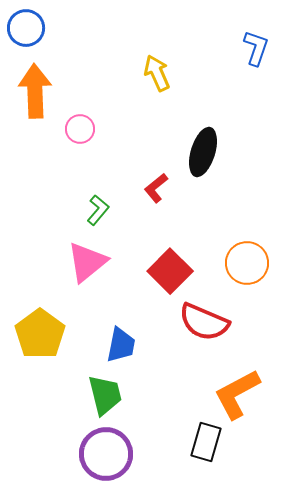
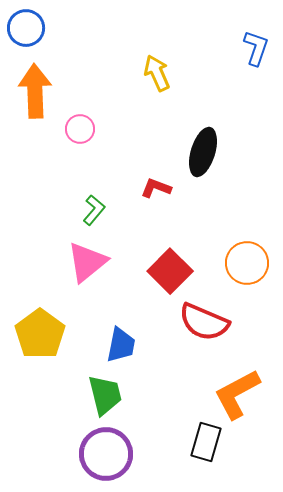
red L-shape: rotated 60 degrees clockwise
green L-shape: moved 4 px left
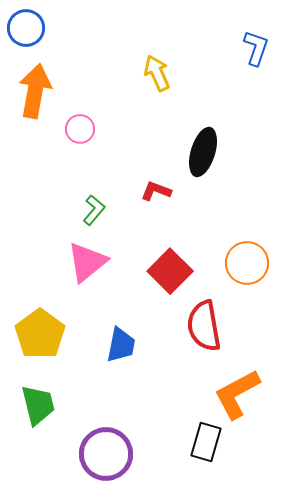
orange arrow: rotated 12 degrees clockwise
red L-shape: moved 3 px down
red semicircle: moved 4 px down; rotated 57 degrees clockwise
green trapezoid: moved 67 px left, 10 px down
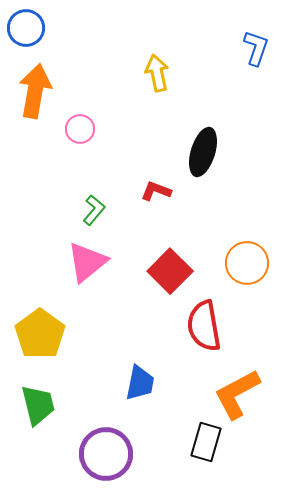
yellow arrow: rotated 12 degrees clockwise
blue trapezoid: moved 19 px right, 38 px down
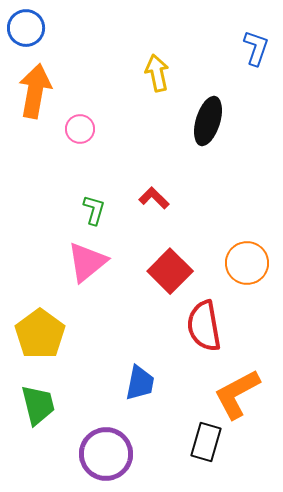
black ellipse: moved 5 px right, 31 px up
red L-shape: moved 2 px left, 7 px down; rotated 24 degrees clockwise
green L-shape: rotated 24 degrees counterclockwise
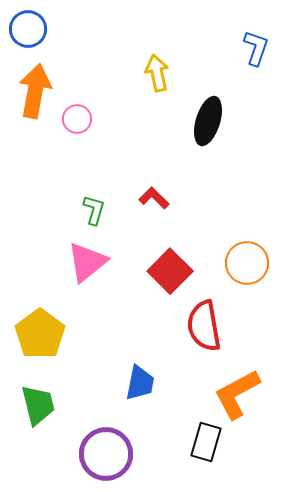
blue circle: moved 2 px right, 1 px down
pink circle: moved 3 px left, 10 px up
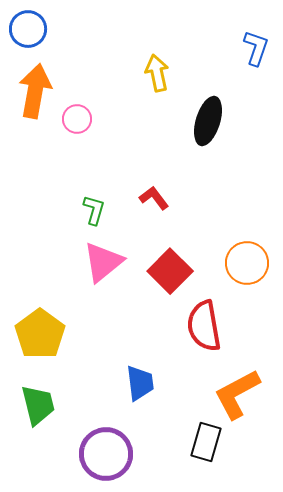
red L-shape: rotated 8 degrees clockwise
pink triangle: moved 16 px right
blue trapezoid: rotated 18 degrees counterclockwise
